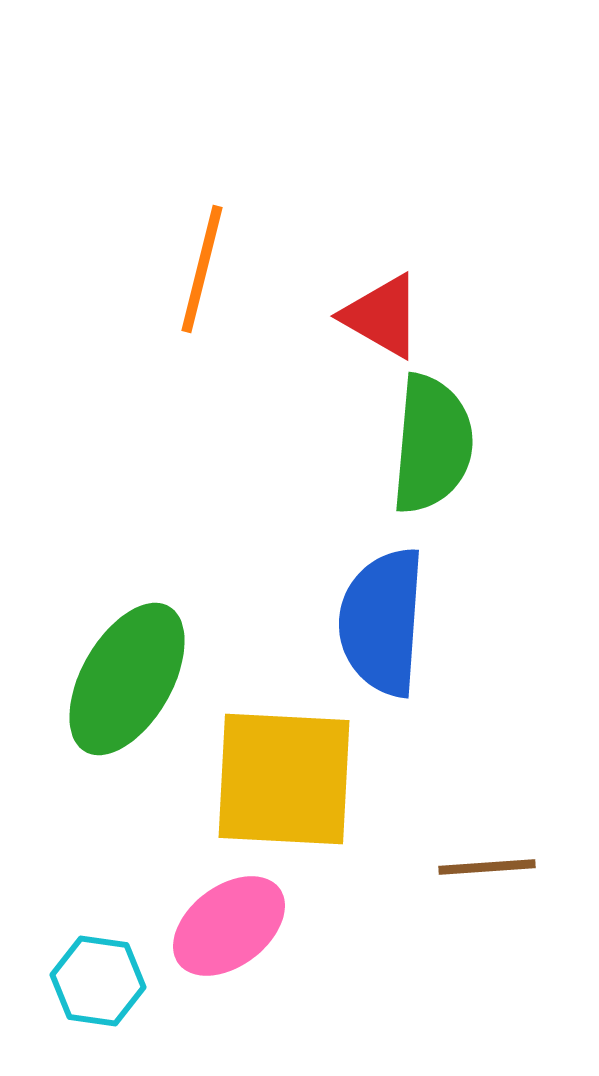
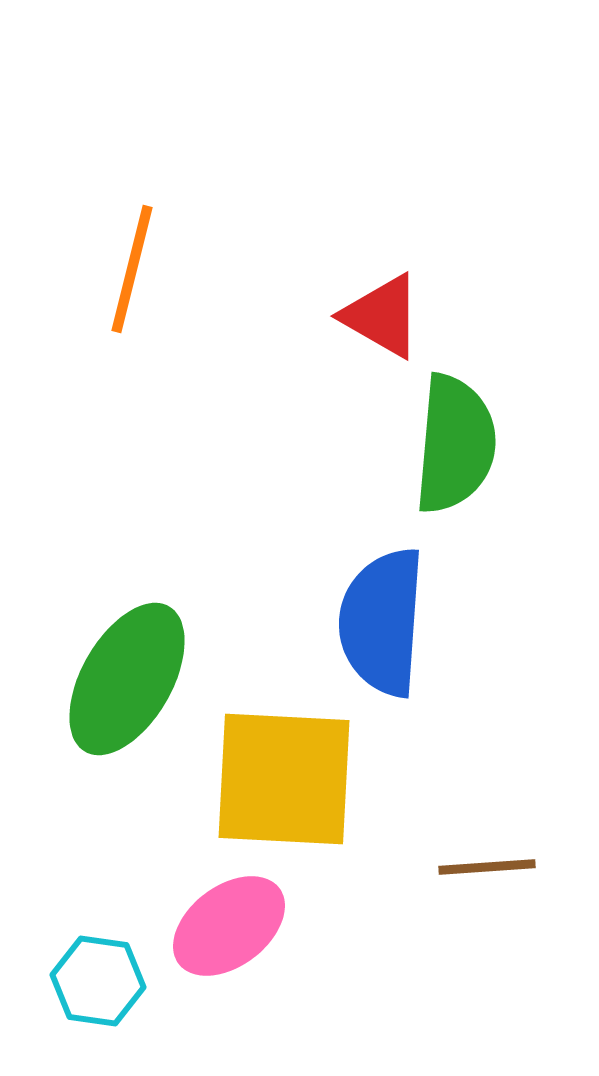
orange line: moved 70 px left
green semicircle: moved 23 px right
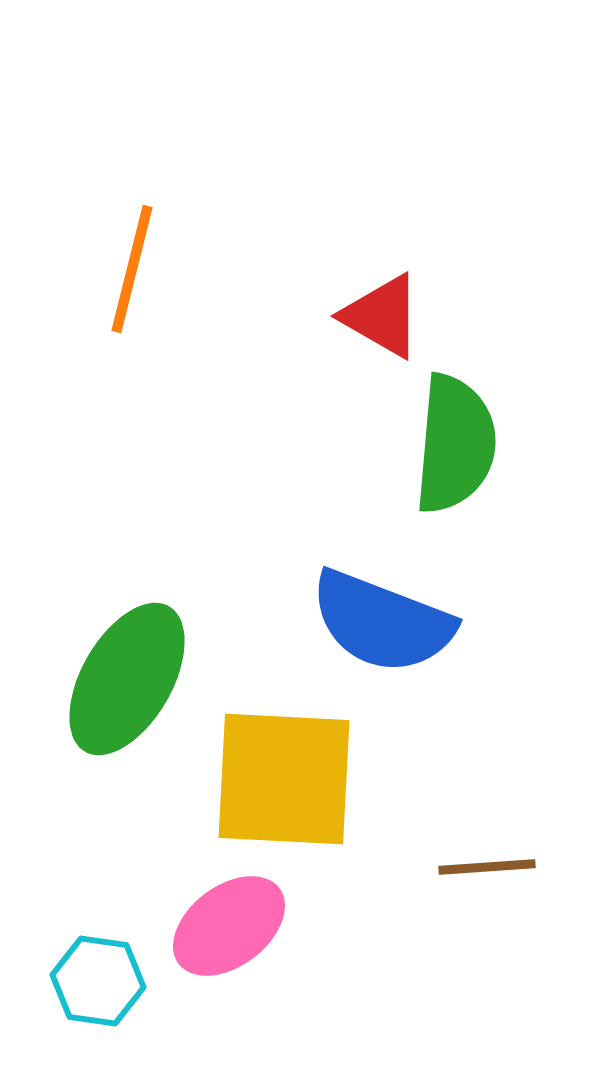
blue semicircle: rotated 73 degrees counterclockwise
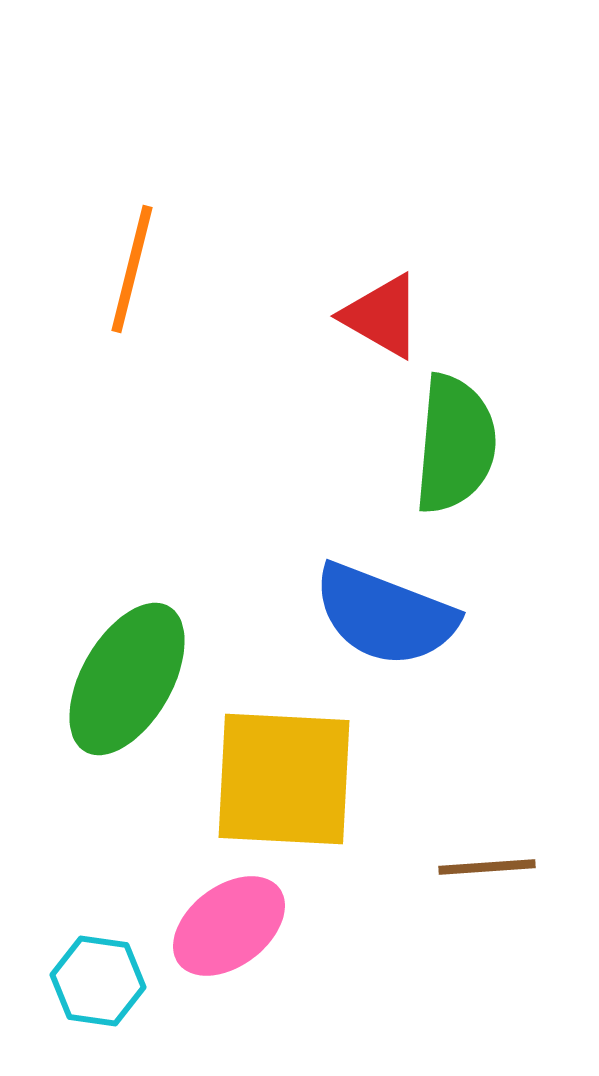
blue semicircle: moved 3 px right, 7 px up
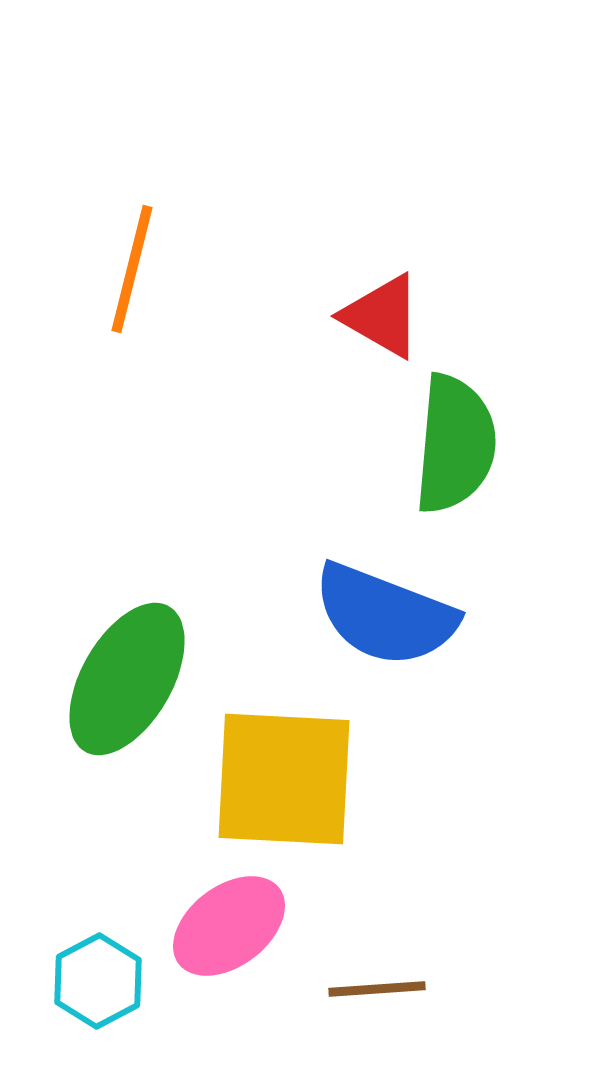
brown line: moved 110 px left, 122 px down
cyan hexagon: rotated 24 degrees clockwise
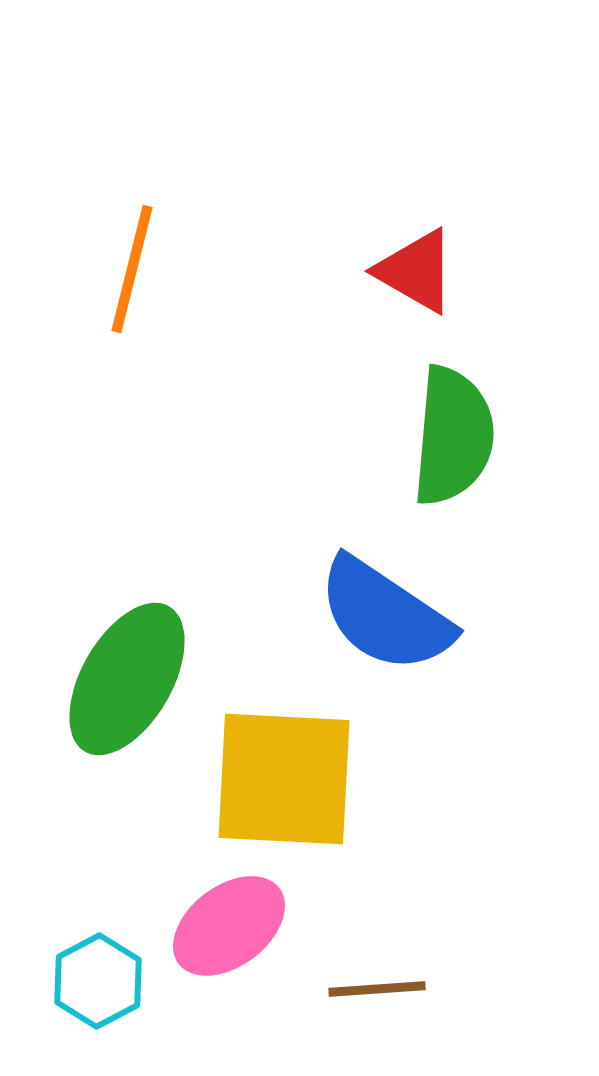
red triangle: moved 34 px right, 45 px up
green semicircle: moved 2 px left, 8 px up
blue semicircle: rotated 13 degrees clockwise
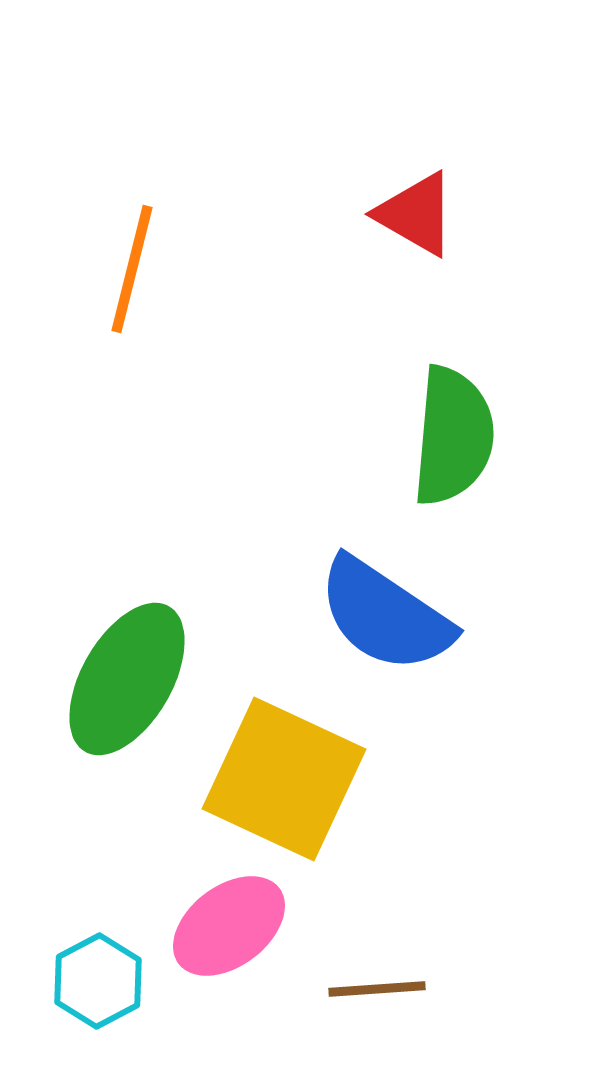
red triangle: moved 57 px up
yellow square: rotated 22 degrees clockwise
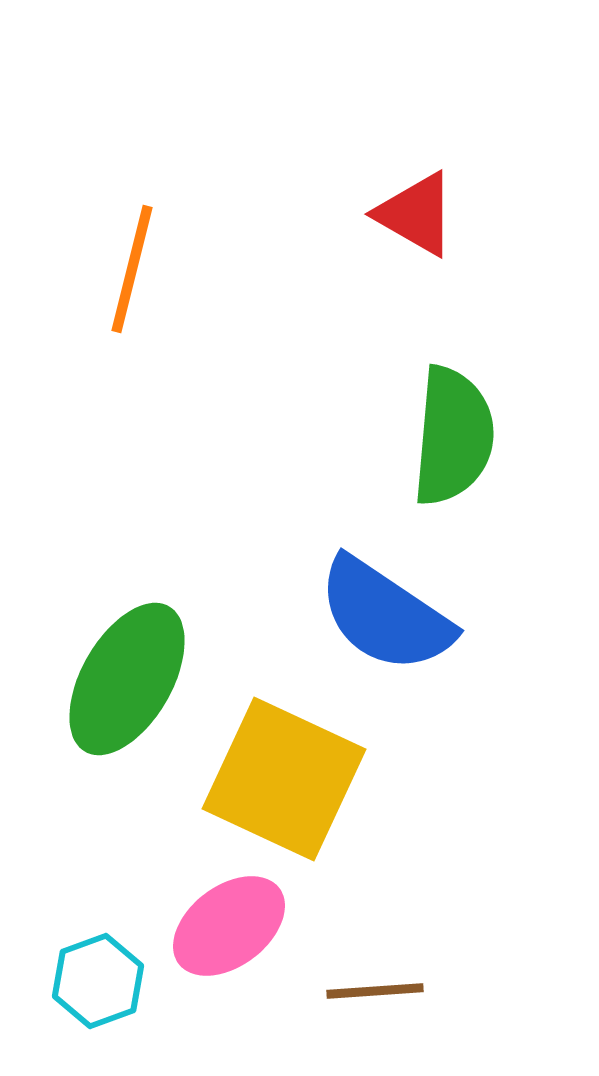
cyan hexagon: rotated 8 degrees clockwise
brown line: moved 2 px left, 2 px down
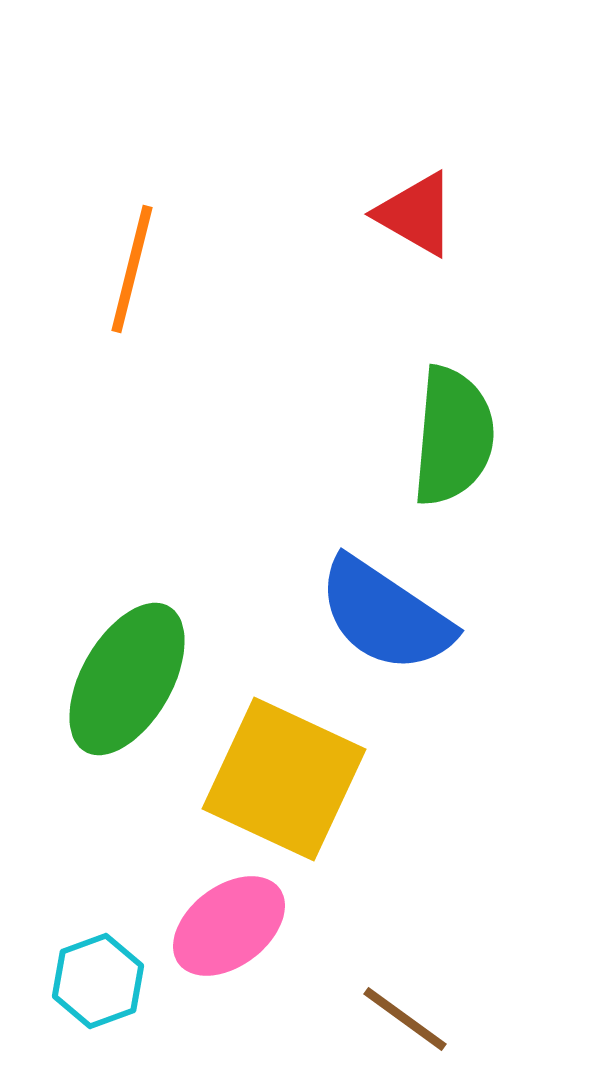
brown line: moved 30 px right, 28 px down; rotated 40 degrees clockwise
